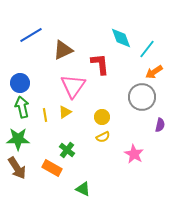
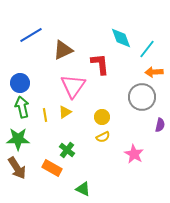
orange arrow: rotated 30 degrees clockwise
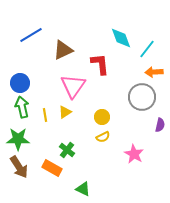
brown arrow: moved 2 px right, 1 px up
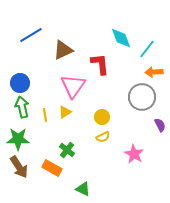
purple semicircle: rotated 40 degrees counterclockwise
